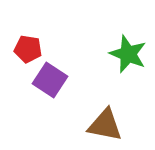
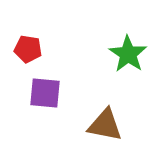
green star: rotated 12 degrees clockwise
purple square: moved 5 px left, 13 px down; rotated 28 degrees counterclockwise
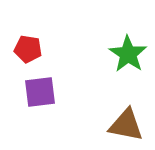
purple square: moved 5 px left, 1 px up; rotated 12 degrees counterclockwise
brown triangle: moved 21 px right
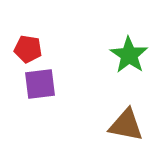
green star: moved 1 px right, 1 px down
purple square: moved 8 px up
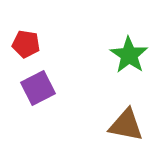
red pentagon: moved 2 px left, 5 px up
purple square: moved 2 px left, 4 px down; rotated 20 degrees counterclockwise
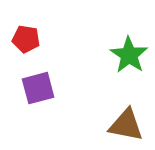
red pentagon: moved 5 px up
purple square: rotated 12 degrees clockwise
